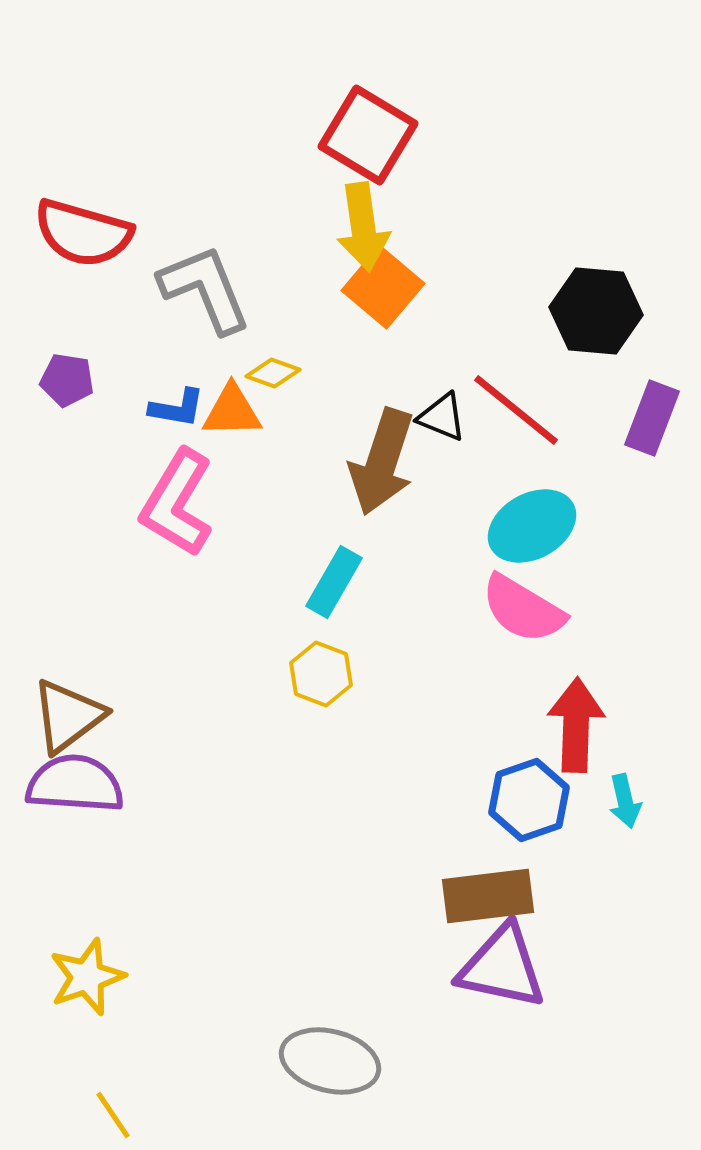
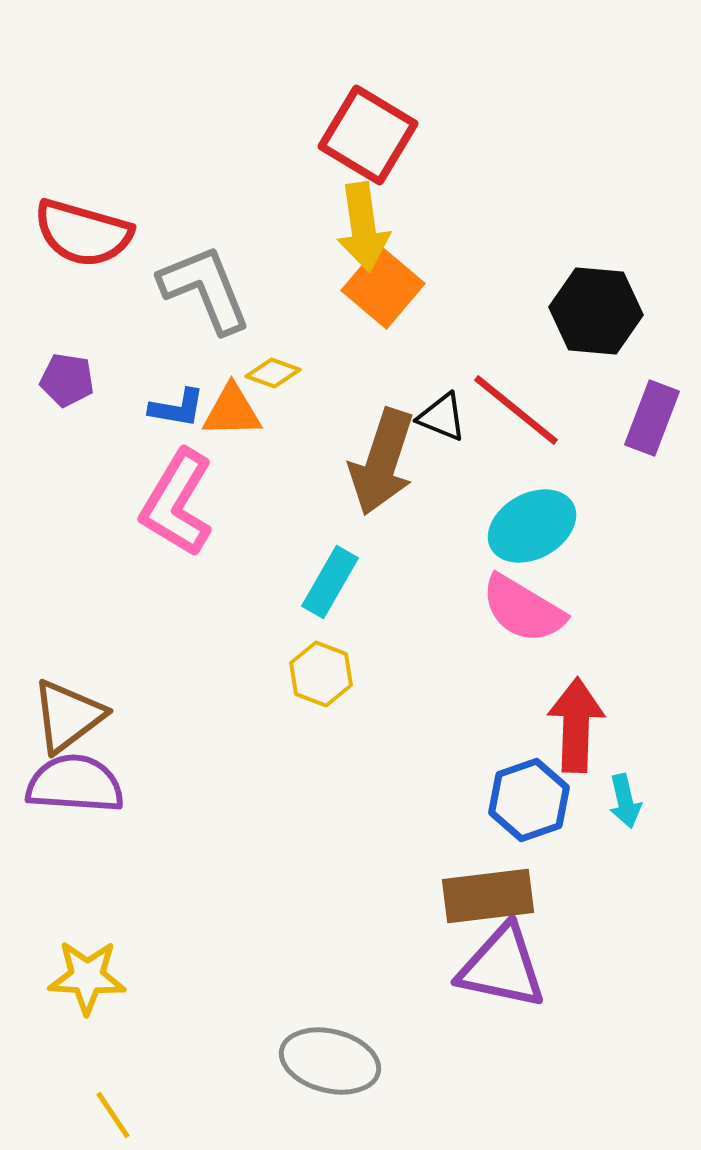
cyan rectangle: moved 4 px left
yellow star: rotated 22 degrees clockwise
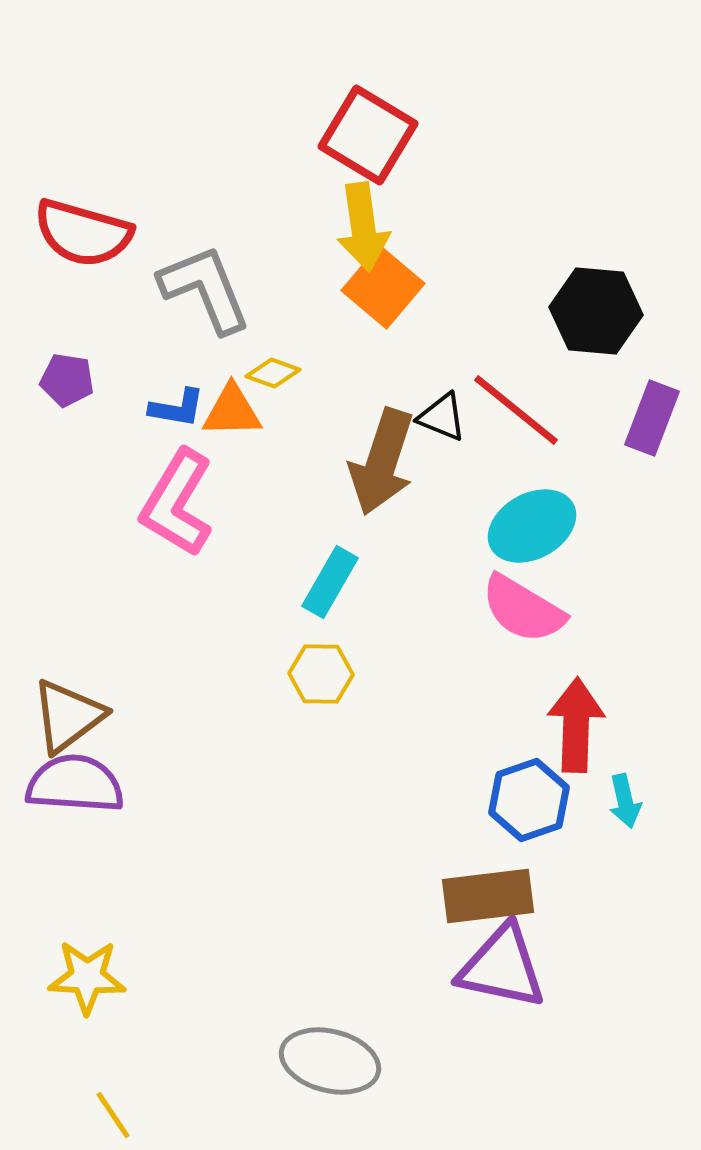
yellow hexagon: rotated 20 degrees counterclockwise
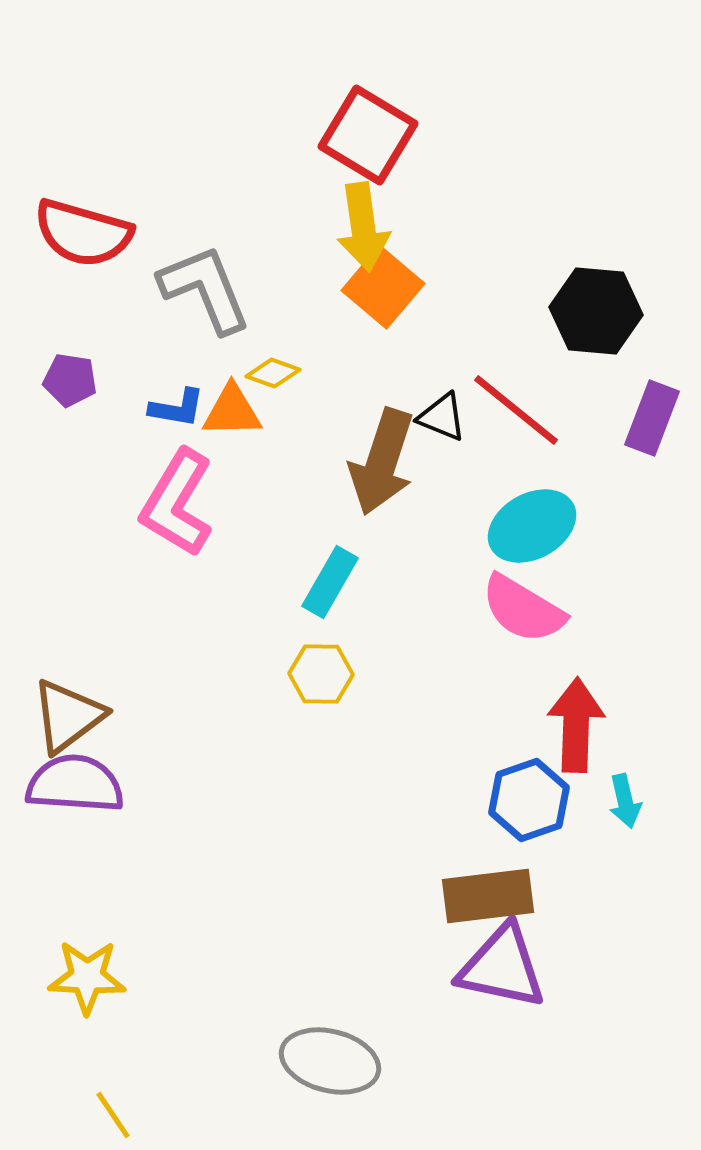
purple pentagon: moved 3 px right
